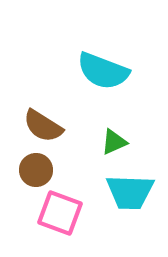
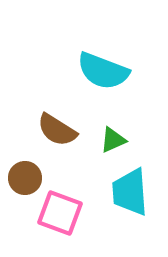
brown semicircle: moved 14 px right, 4 px down
green triangle: moved 1 px left, 2 px up
brown circle: moved 11 px left, 8 px down
cyan trapezoid: rotated 84 degrees clockwise
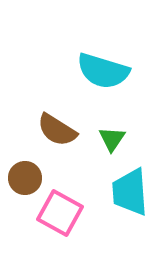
cyan semicircle: rotated 4 degrees counterclockwise
green triangle: moved 1 px left, 1 px up; rotated 32 degrees counterclockwise
pink square: rotated 9 degrees clockwise
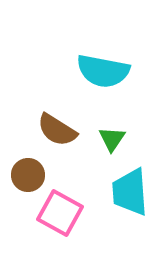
cyan semicircle: rotated 6 degrees counterclockwise
brown circle: moved 3 px right, 3 px up
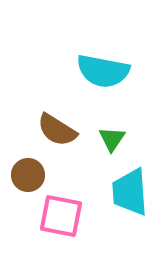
pink square: moved 1 px right, 3 px down; rotated 18 degrees counterclockwise
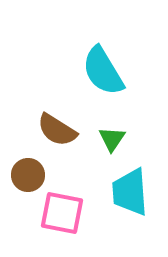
cyan semicircle: rotated 48 degrees clockwise
pink square: moved 1 px right, 3 px up
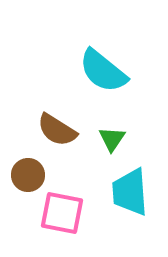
cyan semicircle: rotated 20 degrees counterclockwise
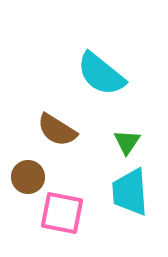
cyan semicircle: moved 2 px left, 3 px down
green triangle: moved 15 px right, 3 px down
brown circle: moved 2 px down
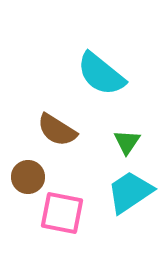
cyan trapezoid: rotated 60 degrees clockwise
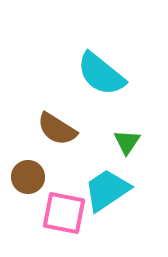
brown semicircle: moved 1 px up
cyan trapezoid: moved 23 px left, 2 px up
pink square: moved 2 px right
